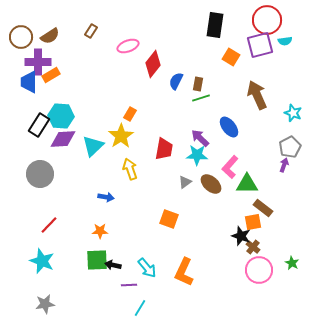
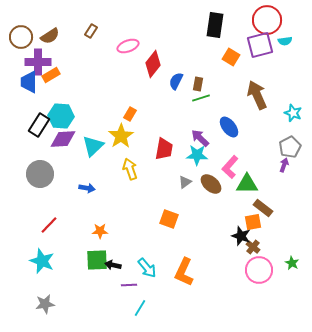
blue arrow at (106, 197): moved 19 px left, 9 px up
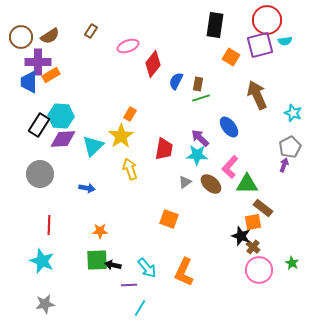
red line at (49, 225): rotated 42 degrees counterclockwise
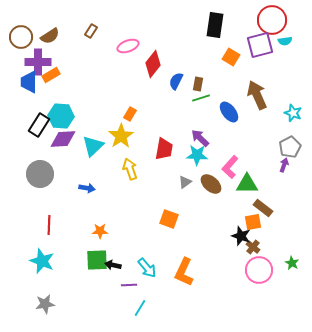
red circle at (267, 20): moved 5 px right
blue ellipse at (229, 127): moved 15 px up
